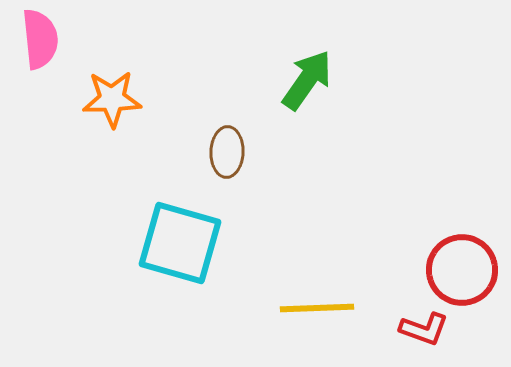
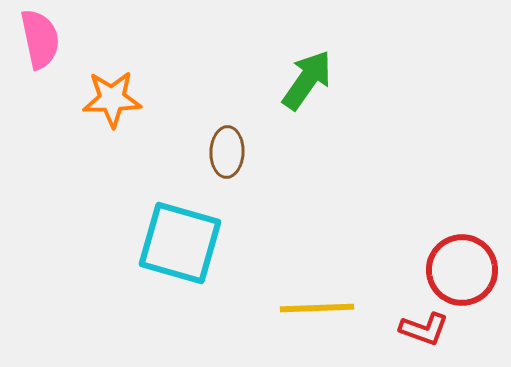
pink semicircle: rotated 6 degrees counterclockwise
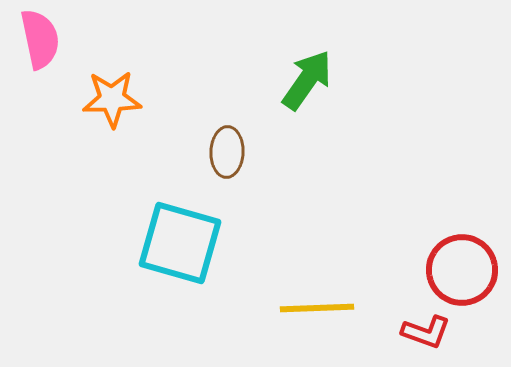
red L-shape: moved 2 px right, 3 px down
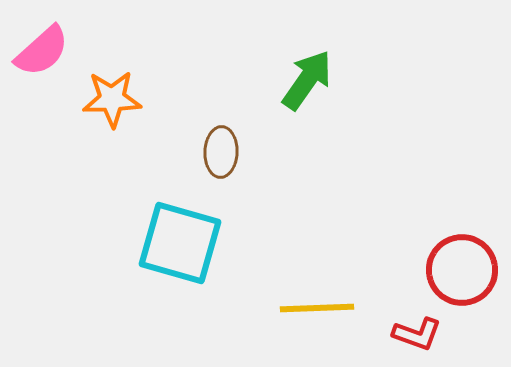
pink semicircle: moved 2 px right, 12 px down; rotated 60 degrees clockwise
brown ellipse: moved 6 px left
red L-shape: moved 9 px left, 2 px down
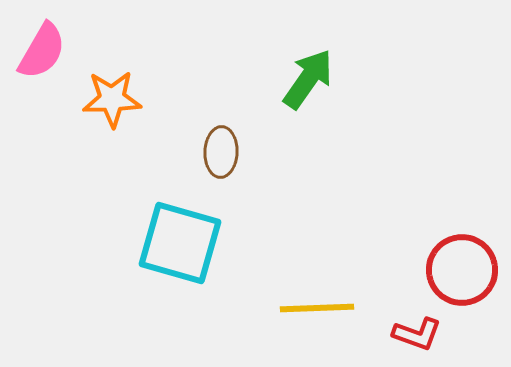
pink semicircle: rotated 18 degrees counterclockwise
green arrow: moved 1 px right, 1 px up
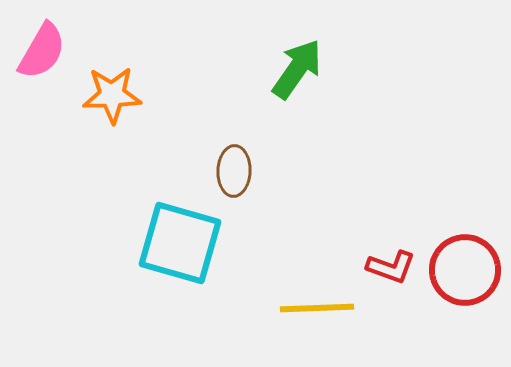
green arrow: moved 11 px left, 10 px up
orange star: moved 4 px up
brown ellipse: moved 13 px right, 19 px down
red circle: moved 3 px right
red L-shape: moved 26 px left, 67 px up
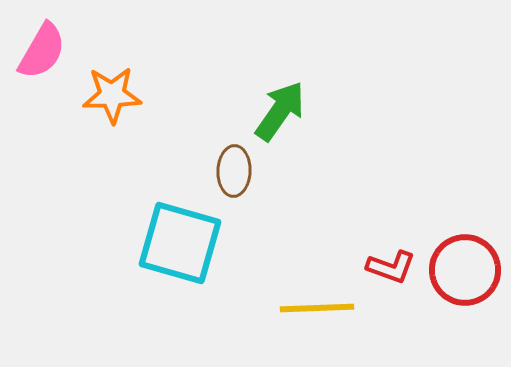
green arrow: moved 17 px left, 42 px down
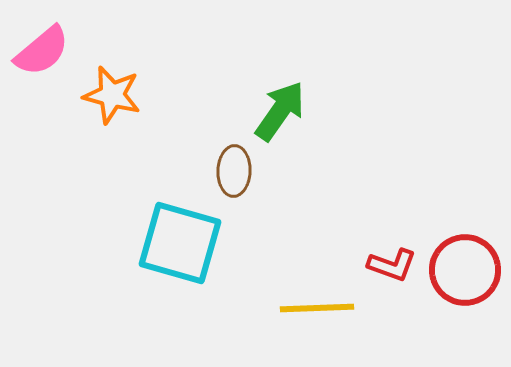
pink semicircle: rotated 20 degrees clockwise
orange star: rotated 16 degrees clockwise
red L-shape: moved 1 px right, 2 px up
